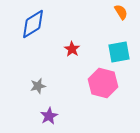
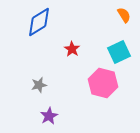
orange semicircle: moved 3 px right, 3 px down
blue diamond: moved 6 px right, 2 px up
cyan square: rotated 15 degrees counterclockwise
gray star: moved 1 px right, 1 px up
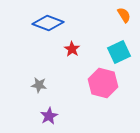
blue diamond: moved 9 px right, 1 px down; rotated 52 degrees clockwise
gray star: rotated 21 degrees clockwise
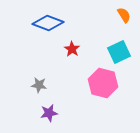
purple star: moved 3 px up; rotated 18 degrees clockwise
